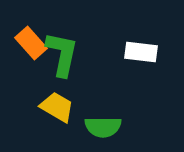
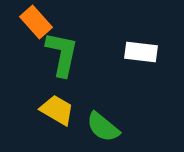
orange rectangle: moved 5 px right, 21 px up
yellow trapezoid: moved 3 px down
green semicircle: rotated 39 degrees clockwise
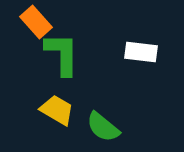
green L-shape: rotated 12 degrees counterclockwise
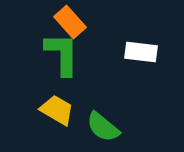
orange rectangle: moved 34 px right
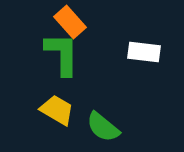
white rectangle: moved 3 px right
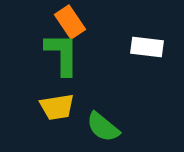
orange rectangle: rotated 8 degrees clockwise
white rectangle: moved 3 px right, 5 px up
yellow trapezoid: moved 3 px up; rotated 141 degrees clockwise
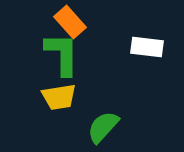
orange rectangle: rotated 8 degrees counterclockwise
yellow trapezoid: moved 2 px right, 10 px up
green semicircle: rotated 93 degrees clockwise
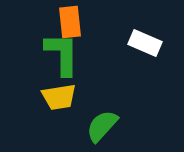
orange rectangle: rotated 36 degrees clockwise
white rectangle: moved 2 px left, 4 px up; rotated 16 degrees clockwise
green semicircle: moved 1 px left, 1 px up
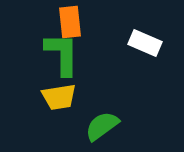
green semicircle: rotated 12 degrees clockwise
